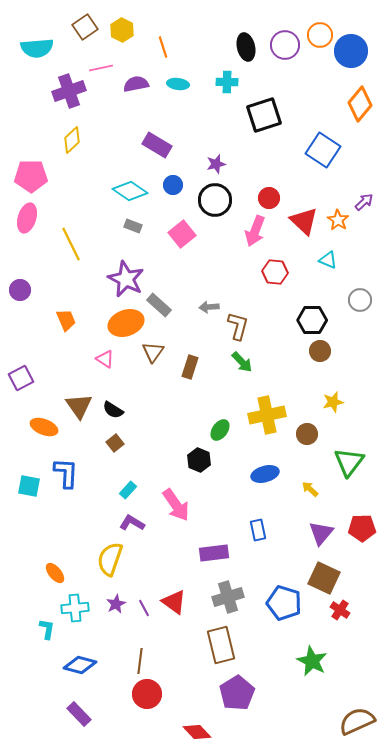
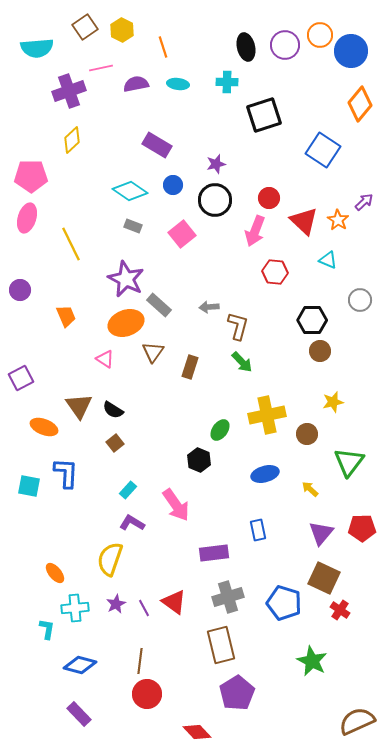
orange trapezoid at (66, 320): moved 4 px up
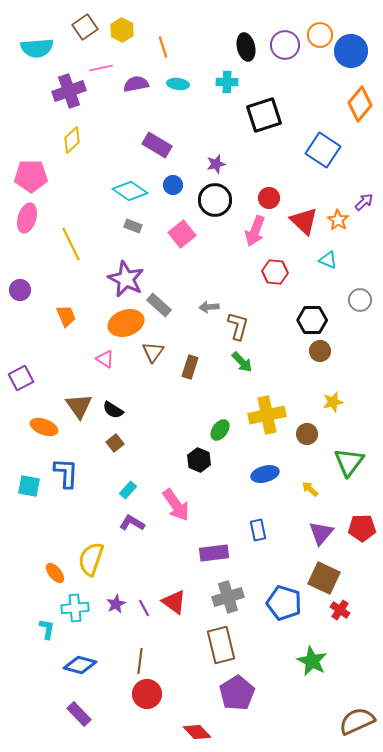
yellow semicircle at (110, 559): moved 19 px left
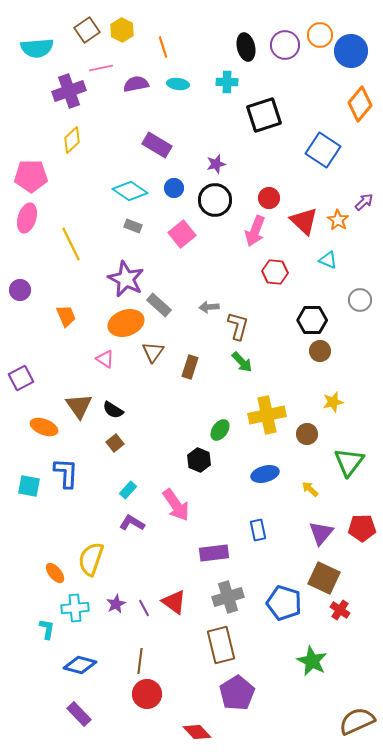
brown square at (85, 27): moved 2 px right, 3 px down
blue circle at (173, 185): moved 1 px right, 3 px down
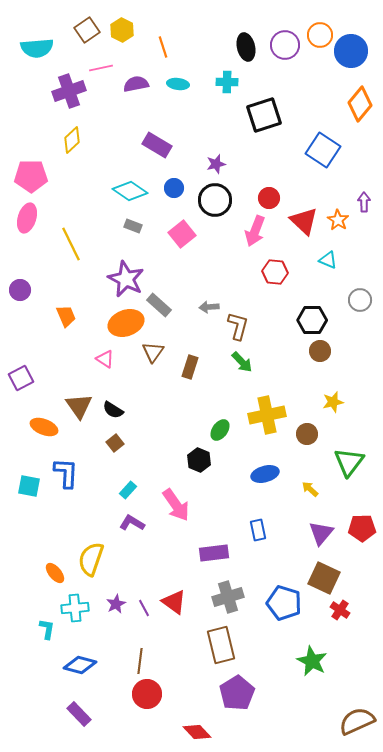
purple arrow at (364, 202): rotated 48 degrees counterclockwise
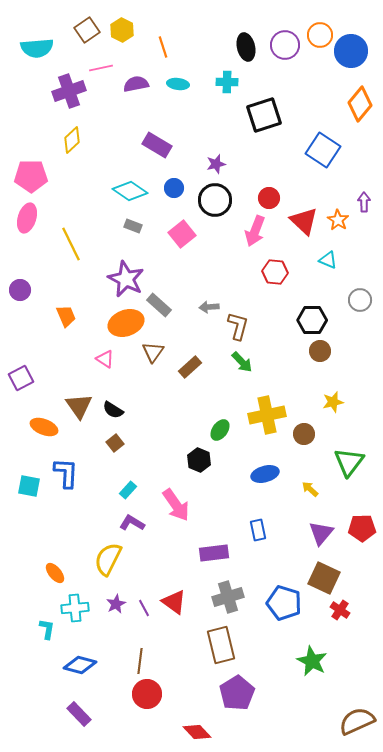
brown rectangle at (190, 367): rotated 30 degrees clockwise
brown circle at (307, 434): moved 3 px left
yellow semicircle at (91, 559): moved 17 px right; rotated 8 degrees clockwise
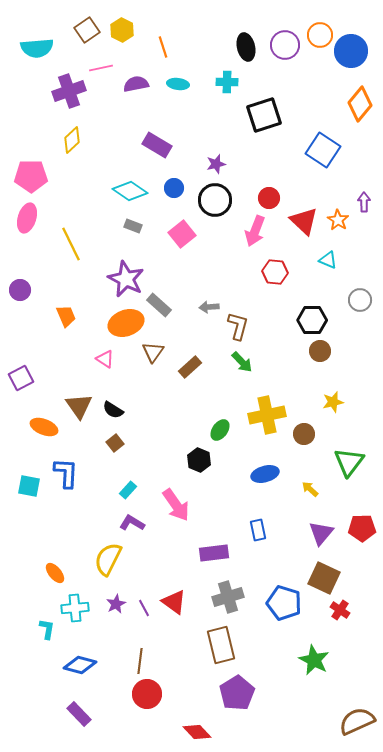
green star at (312, 661): moved 2 px right, 1 px up
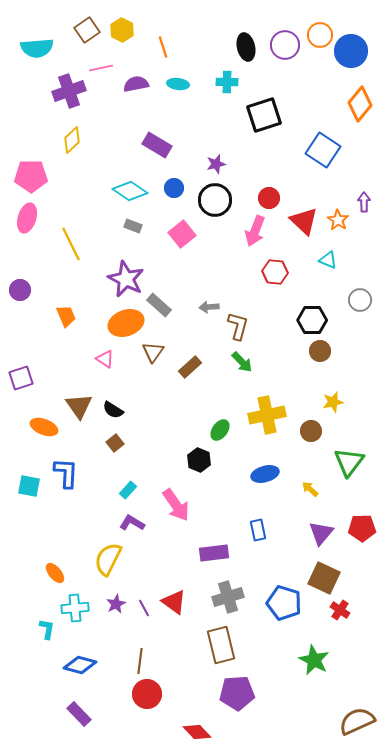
purple square at (21, 378): rotated 10 degrees clockwise
brown circle at (304, 434): moved 7 px right, 3 px up
purple pentagon at (237, 693): rotated 28 degrees clockwise
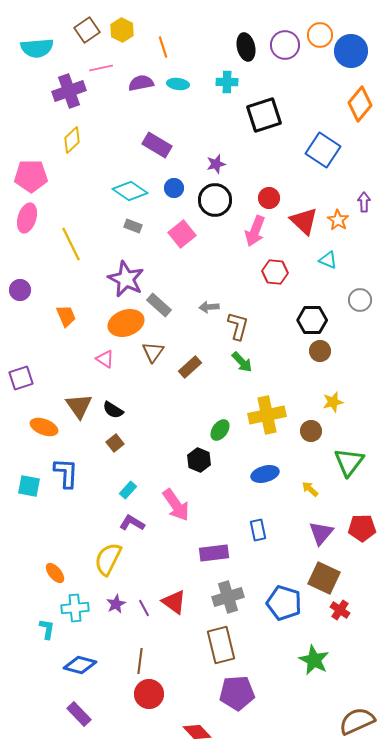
purple semicircle at (136, 84): moved 5 px right, 1 px up
red circle at (147, 694): moved 2 px right
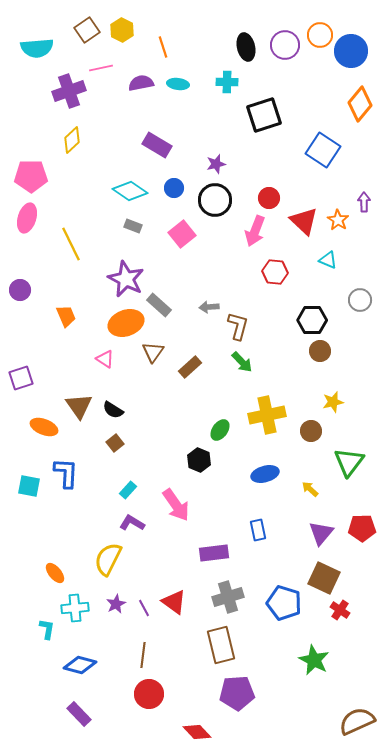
brown line at (140, 661): moved 3 px right, 6 px up
